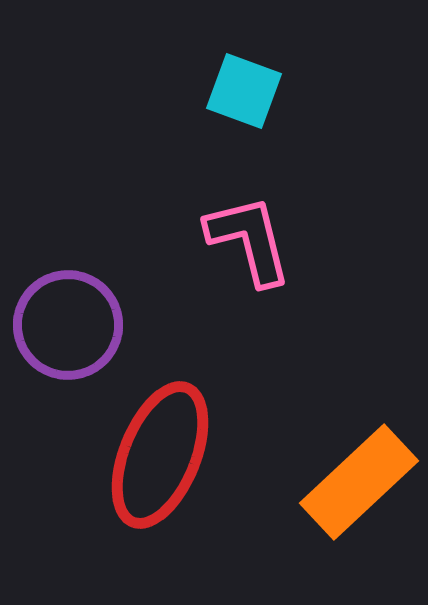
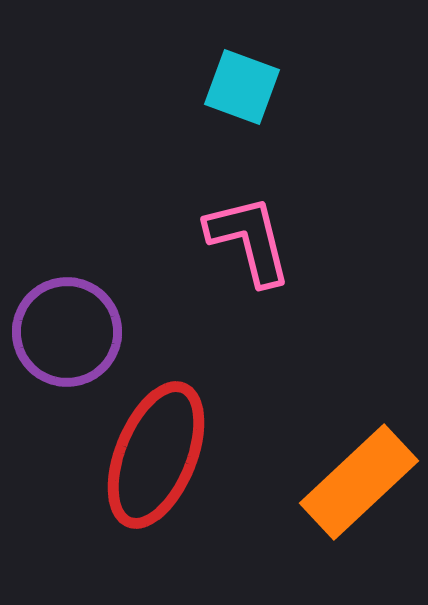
cyan square: moved 2 px left, 4 px up
purple circle: moved 1 px left, 7 px down
red ellipse: moved 4 px left
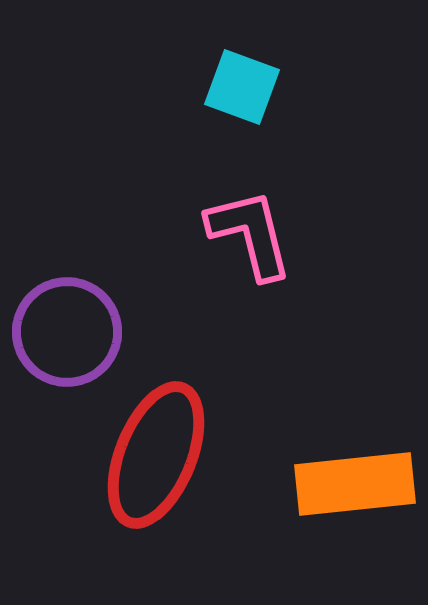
pink L-shape: moved 1 px right, 6 px up
orange rectangle: moved 4 px left, 2 px down; rotated 37 degrees clockwise
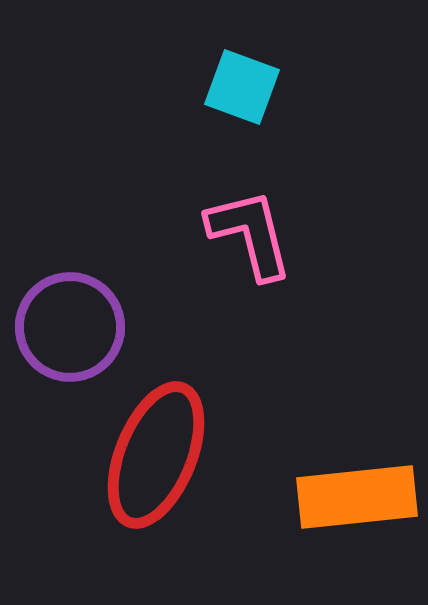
purple circle: moved 3 px right, 5 px up
orange rectangle: moved 2 px right, 13 px down
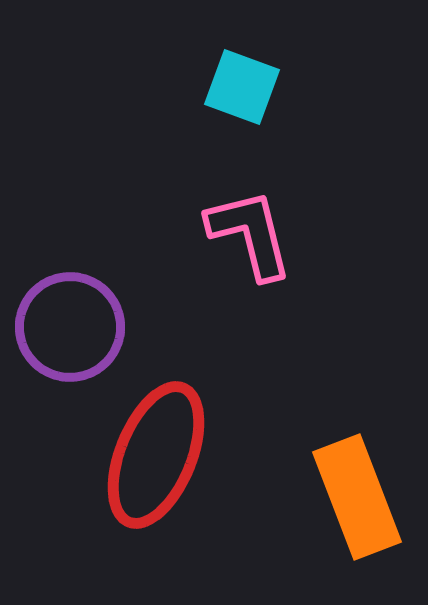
orange rectangle: rotated 75 degrees clockwise
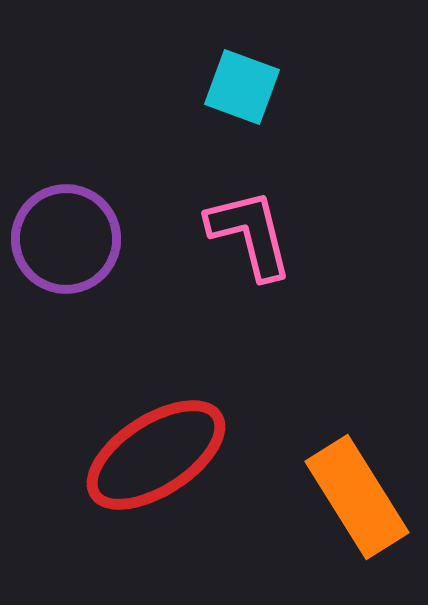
purple circle: moved 4 px left, 88 px up
red ellipse: rotated 35 degrees clockwise
orange rectangle: rotated 11 degrees counterclockwise
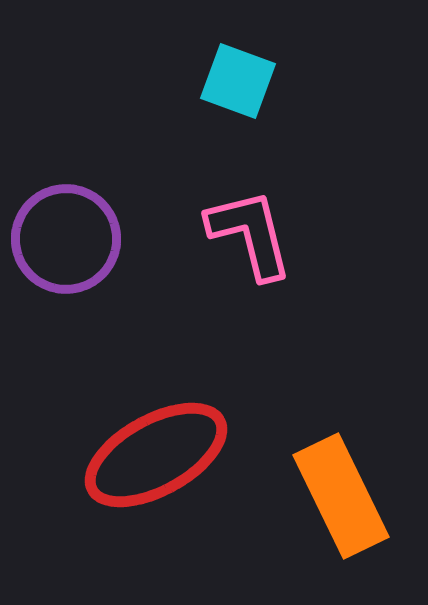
cyan square: moved 4 px left, 6 px up
red ellipse: rotated 4 degrees clockwise
orange rectangle: moved 16 px left, 1 px up; rotated 6 degrees clockwise
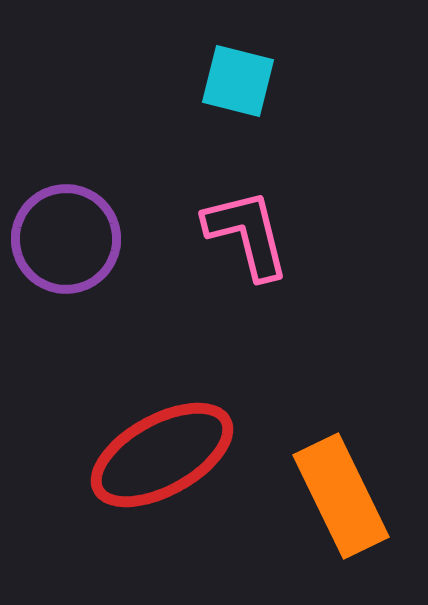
cyan square: rotated 6 degrees counterclockwise
pink L-shape: moved 3 px left
red ellipse: moved 6 px right
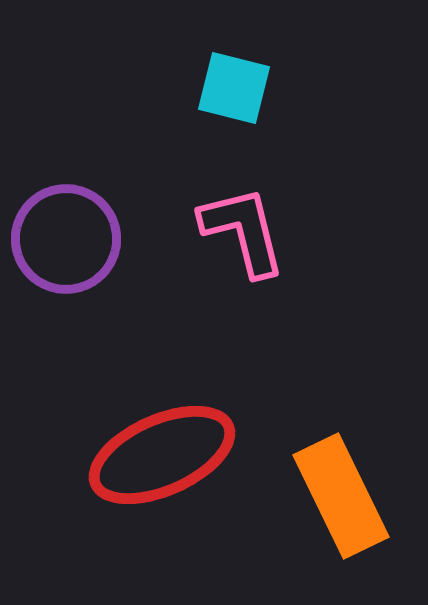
cyan square: moved 4 px left, 7 px down
pink L-shape: moved 4 px left, 3 px up
red ellipse: rotated 5 degrees clockwise
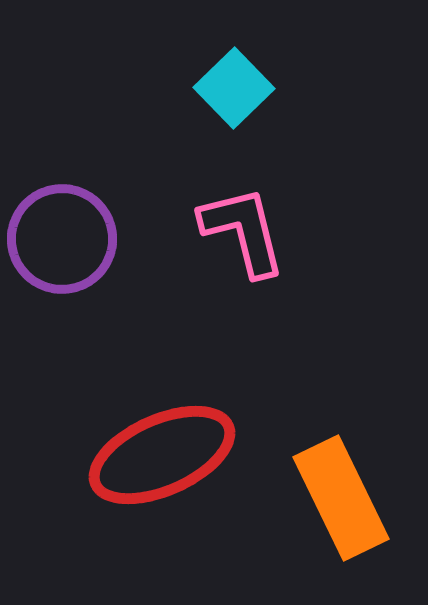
cyan square: rotated 32 degrees clockwise
purple circle: moved 4 px left
orange rectangle: moved 2 px down
